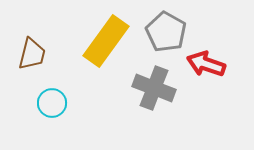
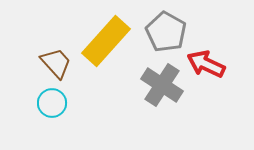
yellow rectangle: rotated 6 degrees clockwise
brown trapezoid: moved 24 px right, 9 px down; rotated 56 degrees counterclockwise
red arrow: rotated 6 degrees clockwise
gray cross: moved 8 px right, 3 px up; rotated 12 degrees clockwise
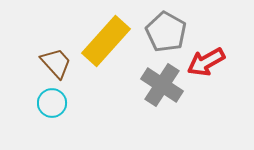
red arrow: moved 2 px up; rotated 54 degrees counterclockwise
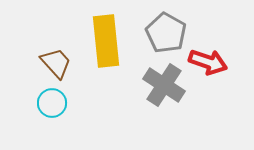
gray pentagon: moved 1 px down
yellow rectangle: rotated 48 degrees counterclockwise
red arrow: moved 2 px right; rotated 132 degrees counterclockwise
gray cross: moved 2 px right
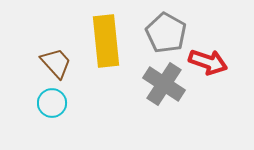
gray cross: moved 1 px up
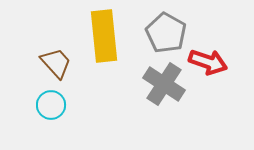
yellow rectangle: moved 2 px left, 5 px up
cyan circle: moved 1 px left, 2 px down
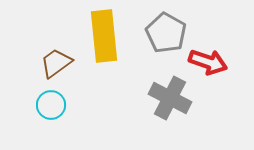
brown trapezoid: rotated 84 degrees counterclockwise
gray cross: moved 6 px right, 14 px down; rotated 6 degrees counterclockwise
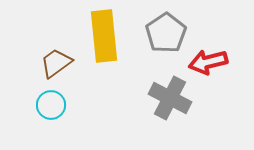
gray pentagon: rotated 9 degrees clockwise
red arrow: rotated 147 degrees clockwise
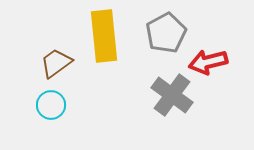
gray pentagon: rotated 6 degrees clockwise
gray cross: moved 2 px right, 3 px up; rotated 9 degrees clockwise
